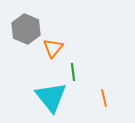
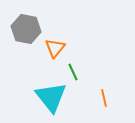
gray hexagon: rotated 12 degrees counterclockwise
orange triangle: moved 2 px right
green line: rotated 18 degrees counterclockwise
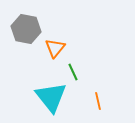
orange line: moved 6 px left, 3 px down
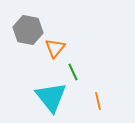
gray hexagon: moved 2 px right, 1 px down
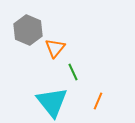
gray hexagon: rotated 12 degrees clockwise
cyan triangle: moved 1 px right, 5 px down
orange line: rotated 36 degrees clockwise
